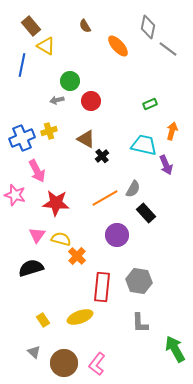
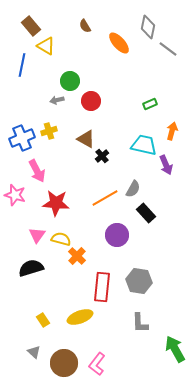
orange ellipse: moved 1 px right, 3 px up
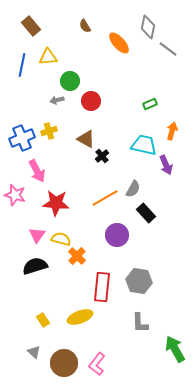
yellow triangle: moved 2 px right, 11 px down; rotated 36 degrees counterclockwise
black semicircle: moved 4 px right, 2 px up
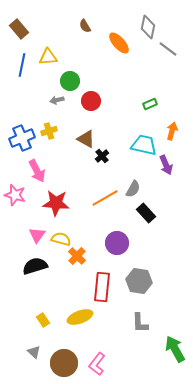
brown rectangle: moved 12 px left, 3 px down
purple circle: moved 8 px down
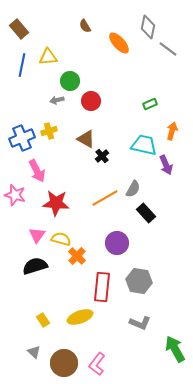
gray L-shape: rotated 65 degrees counterclockwise
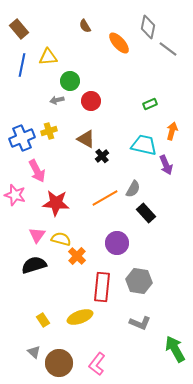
black semicircle: moved 1 px left, 1 px up
brown circle: moved 5 px left
